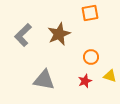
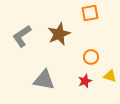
gray L-shape: moved 1 px left, 1 px down; rotated 10 degrees clockwise
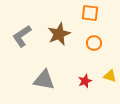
orange square: rotated 18 degrees clockwise
orange circle: moved 3 px right, 14 px up
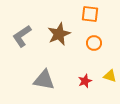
orange square: moved 1 px down
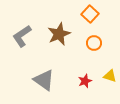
orange square: rotated 36 degrees clockwise
gray triangle: rotated 25 degrees clockwise
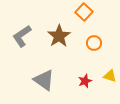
orange square: moved 6 px left, 2 px up
brown star: moved 2 px down; rotated 10 degrees counterclockwise
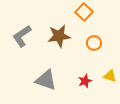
brown star: rotated 25 degrees clockwise
gray triangle: moved 2 px right; rotated 15 degrees counterclockwise
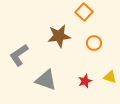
gray L-shape: moved 3 px left, 19 px down
yellow triangle: moved 1 px down
